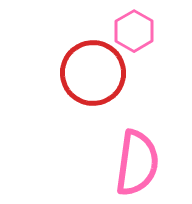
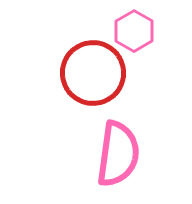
pink semicircle: moved 19 px left, 9 px up
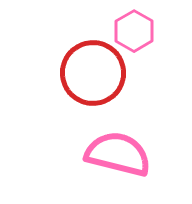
pink semicircle: rotated 84 degrees counterclockwise
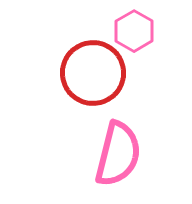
pink semicircle: rotated 90 degrees clockwise
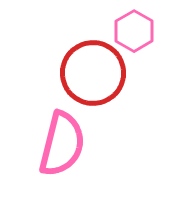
pink semicircle: moved 56 px left, 10 px up
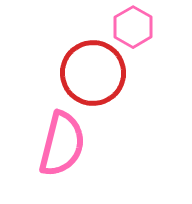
pink hexagon: moved 1 px left, 4 px up
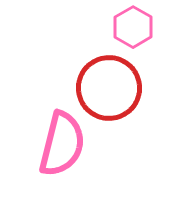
red circle: moved 16 px right, 15 px down
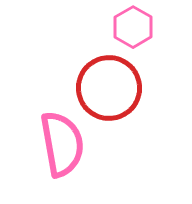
pink semicircle: rotated 24 degrees counterclockwise
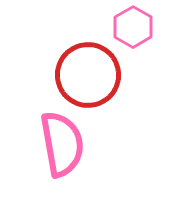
red circle: moved 21 px left, 13 px up
